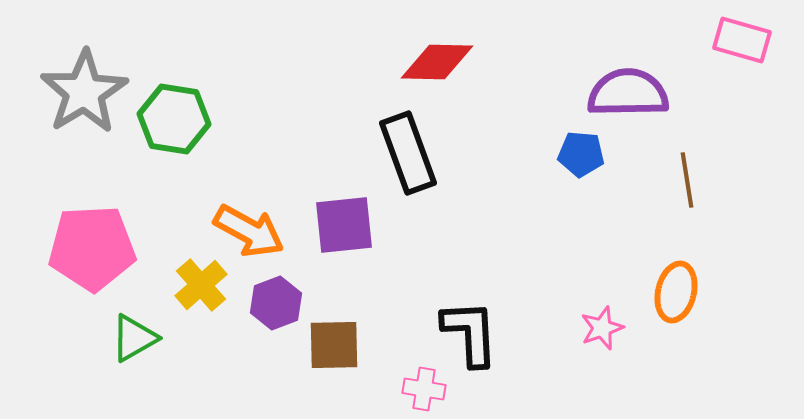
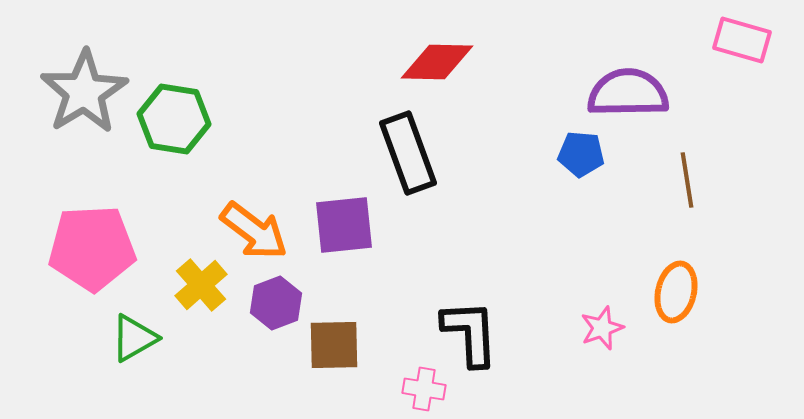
orange arrow: moved 5 px right; rotated 8 degrees clockwise
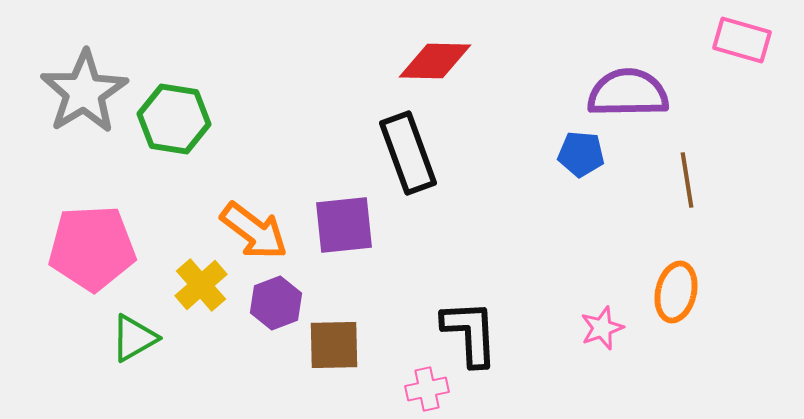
red diamond: moved 2 px left, 1 px up
pink cross: moved 3 px right; rotated 21 degrees counterclockwise
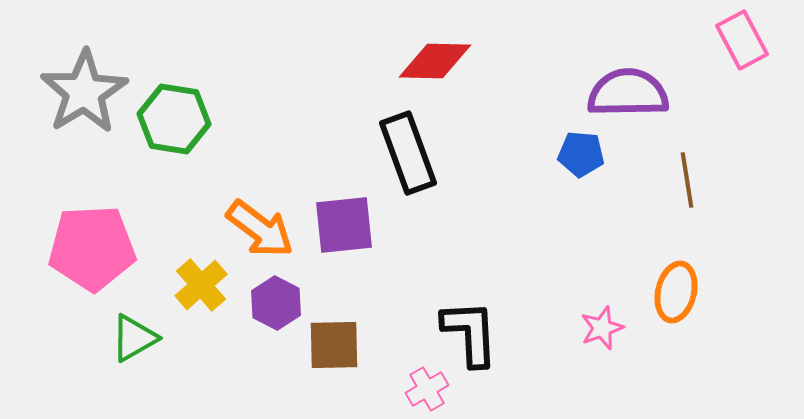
pink rectangle: rotated 46 degrees clockwise
orange arrow: moved 6 px right, 2 px up
purple hexagon: rotated 12 degrees counterclockwise
pink cross: rotated 18 degrees counterclockwise
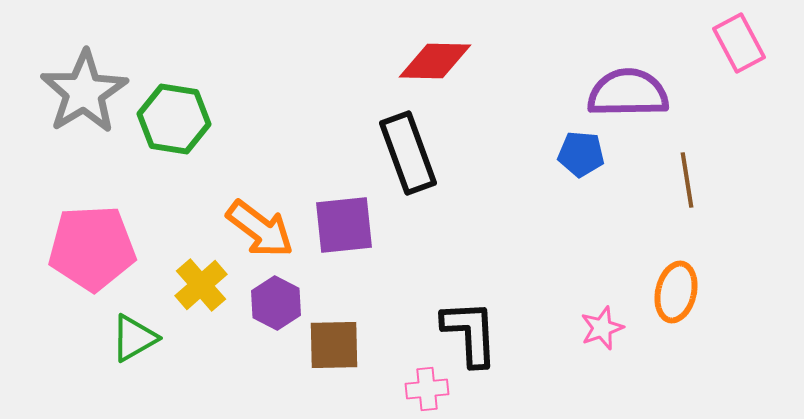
pink rectangle: moved 3 px left, 3 px down
pink cross: rotated 24 degrees clockwise
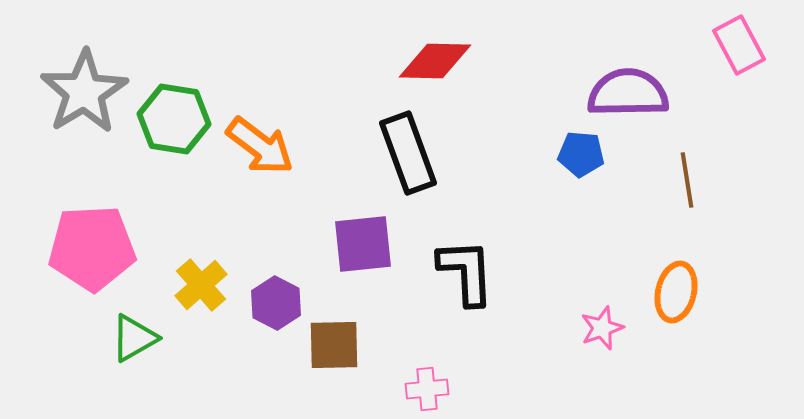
pink rectangle: moved 2 px down
purple square: moved 19 px right, 19 px down
orange arrow: moved 83 px up
black L-shape: moved 4 px left, 61 px up
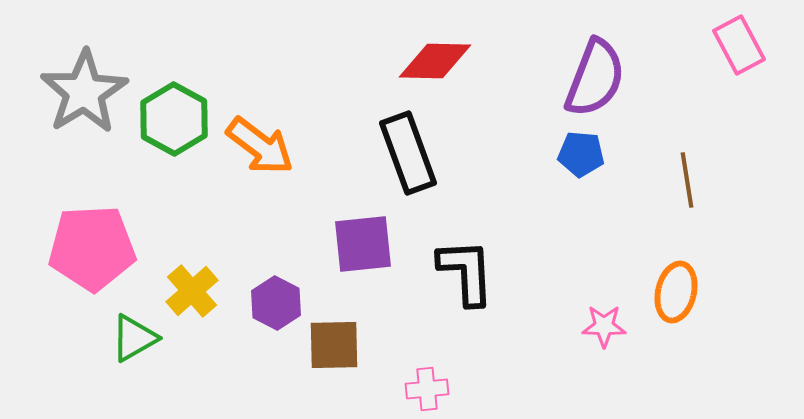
purple semicircle: moved 33 px left, 15 px up; rotated 112 degrees clockwise
green hexagon: rotated 20 degrees clockwise
yellow cross: moved 9 px left, 6 px down
pink star: moved 2 px right, 2 px up; rotated 21 degrees clockwise
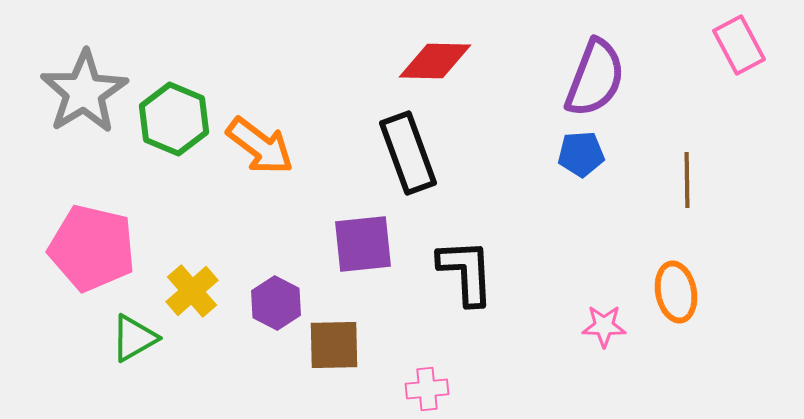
green hexagon: rotated 6 degrees counterclockwise
blue pentagon: rotated 9 degrees counterclockwise
brown line: rotated 8 degrees clockwise
pink pentagon: rotated 16 degrees clockwise
orange ellipse: rotated 24 degrees counterclockwise
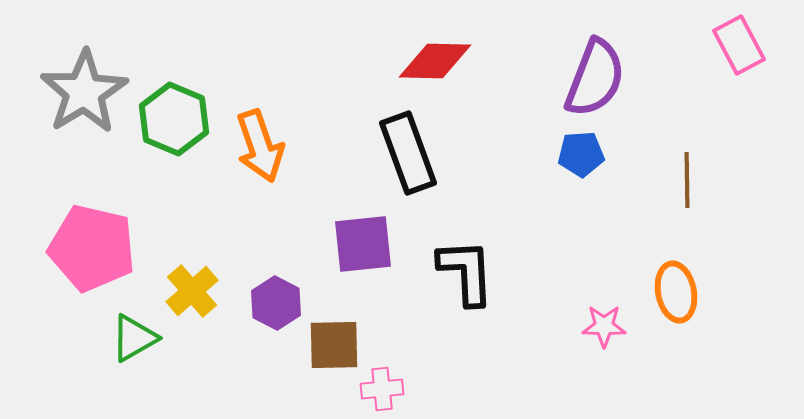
orange arrow: rotated 34 degrees clockwise
pink cross: moved 45 px left
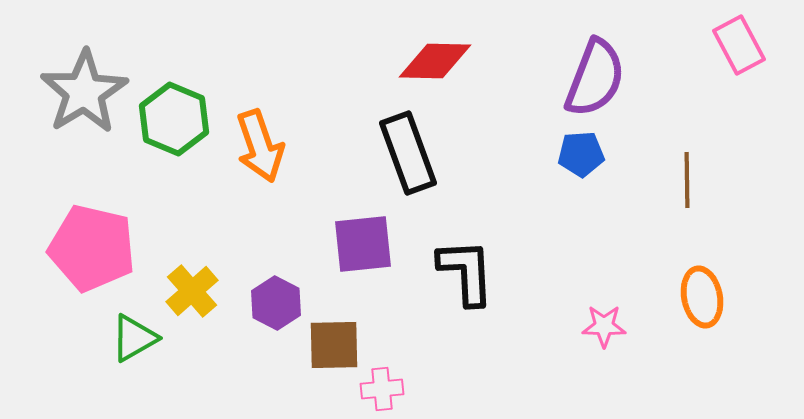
orange ellipse: moved 26 px right, 5 px down
